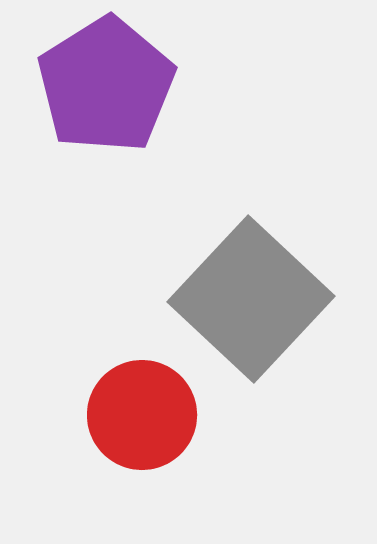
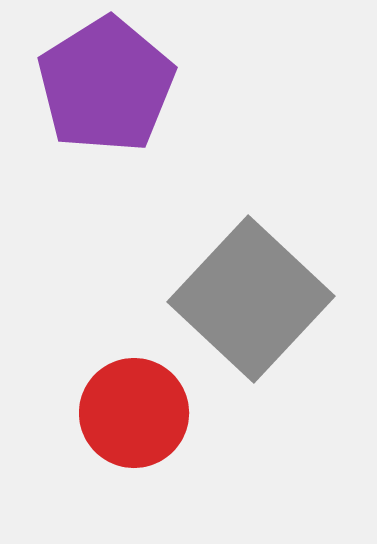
red circle: moved 8 px left, 2 px up
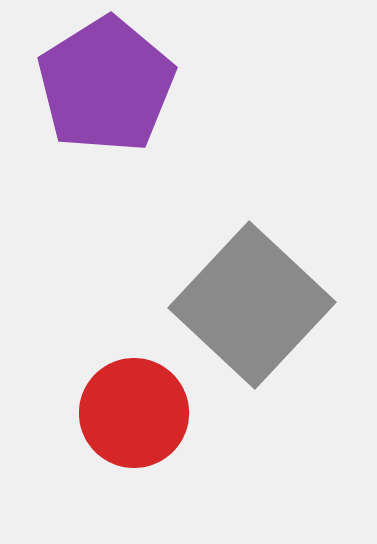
gray square: moved 1 px right, 6 px down
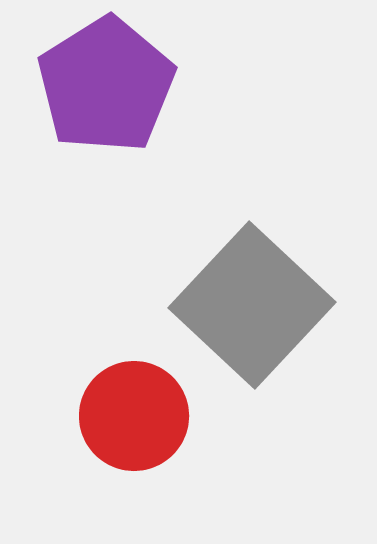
red circle: moved 3 px down
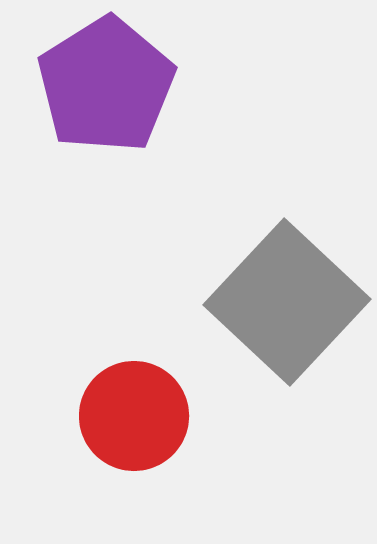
gray square: moved 35 px right, 3 px up
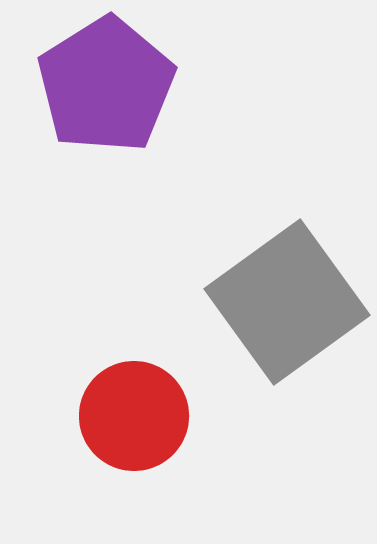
gray square: rotated 11 degrees clockwise
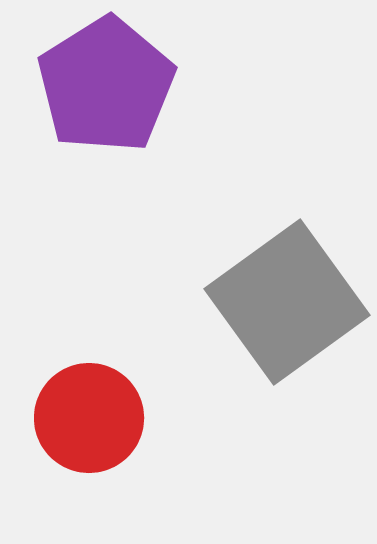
red circle: moved 45 px left, 2 px down
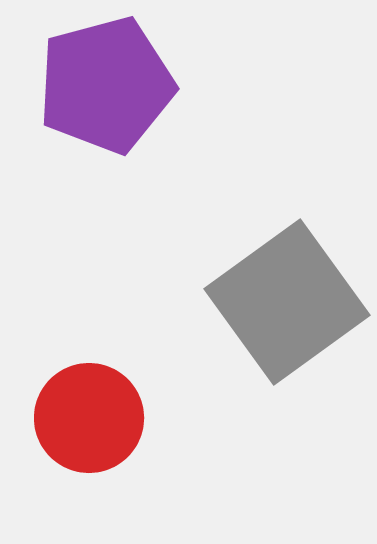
purple pentagon: rotated 17 degrees clockwise
